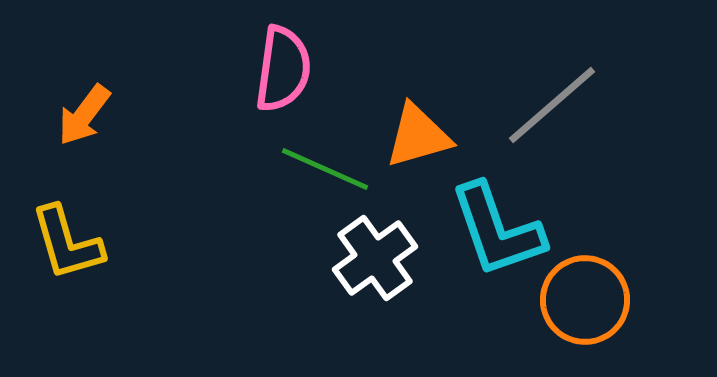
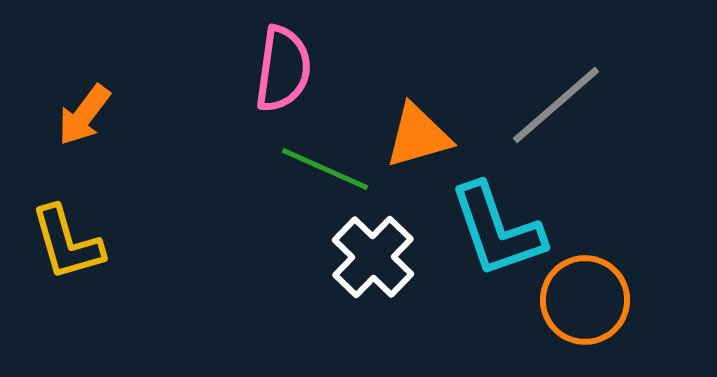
gray line: moved 4 px right
white cross: moved 2 px left, 1 px up; rotated 10 degrees counterclockwise
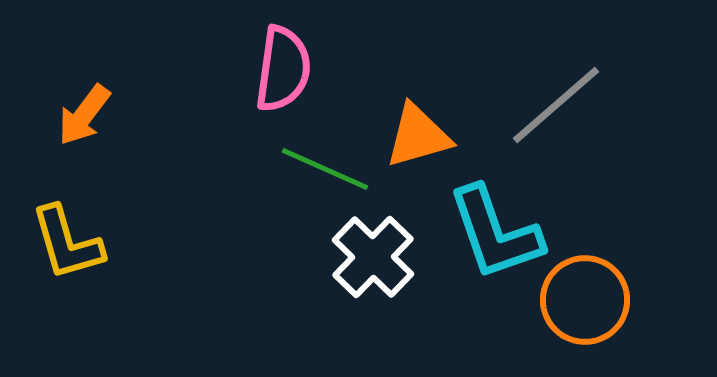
cyan L-shape: moved 2 px left, 3 px down
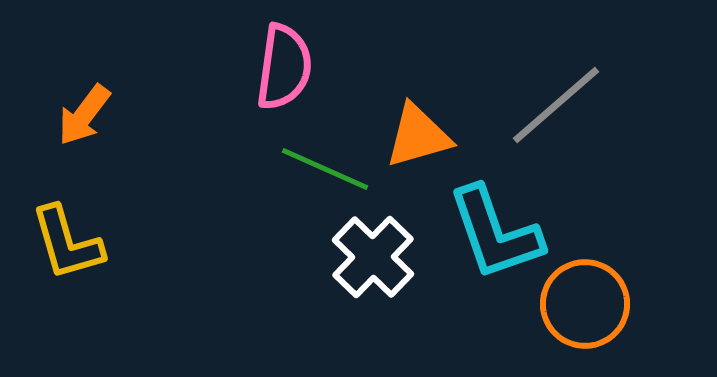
pink semicircle: moved 1 px right, 2 px up
orange circle: moved 4 px down
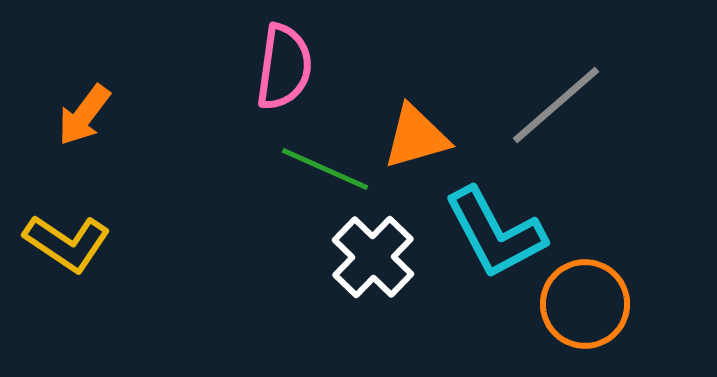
orange triangle: moved 2 px left, 1 px down
cyan L-shape: rotated 9 degrees counterclockwise
yellow L-shape: rotated 40 degrees counterclockwise
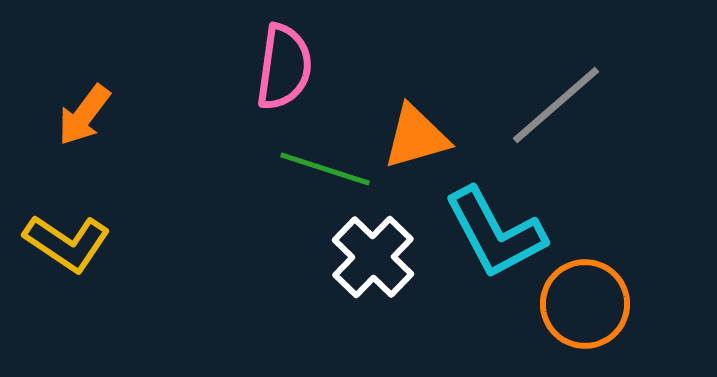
green line: rotated 6 degrees counterclockwise
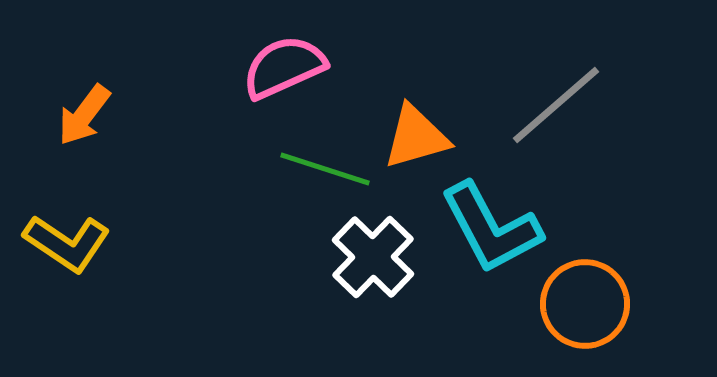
pink semicircle: rotated 122 degrees counterclockwise
cyan L-shape: moved 4 px left, 5 px up
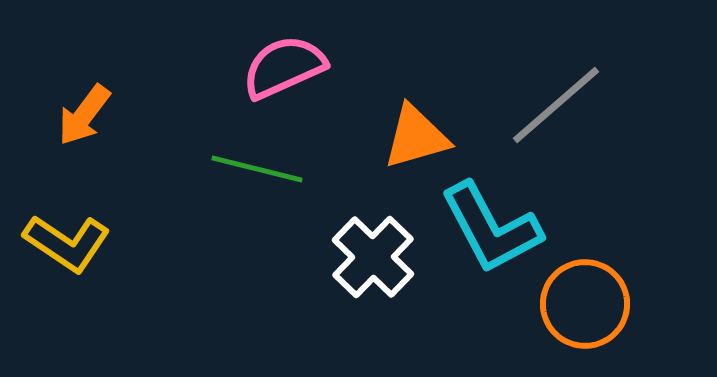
green line: moved 68 px left; rotated 4 degrees counterclockwise
